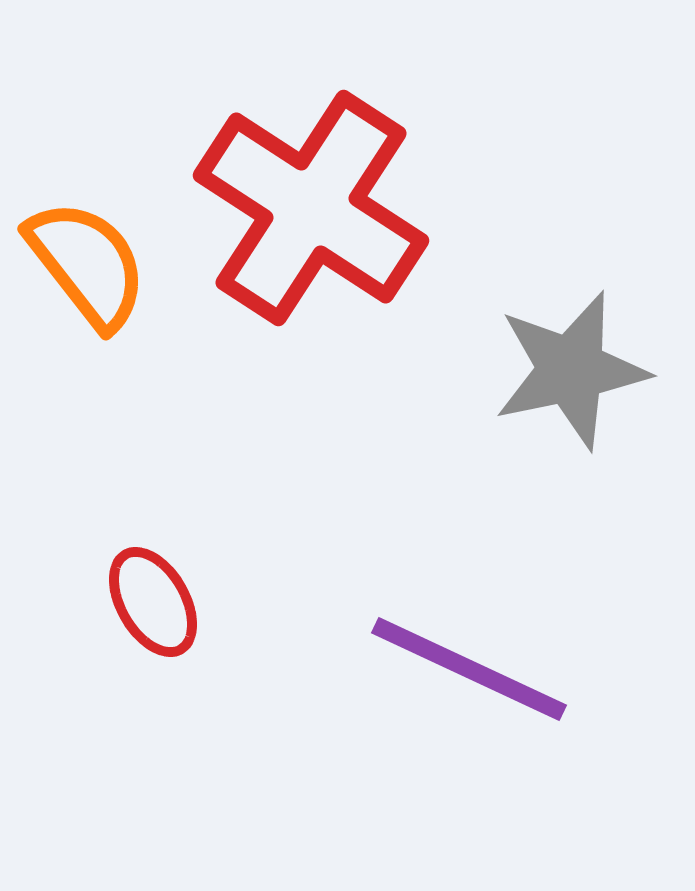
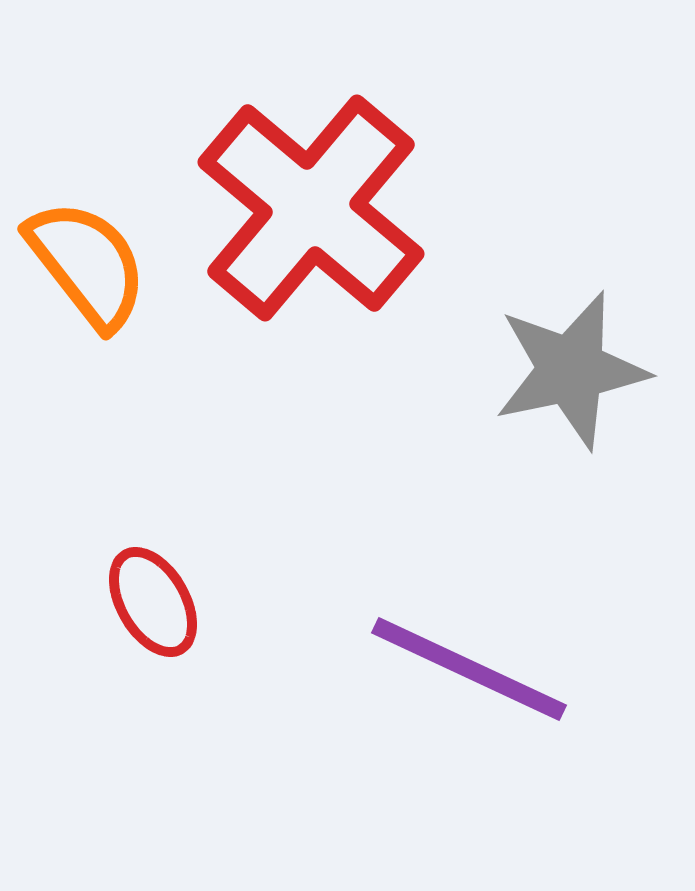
red cross: rotated 7 degrees clockwise
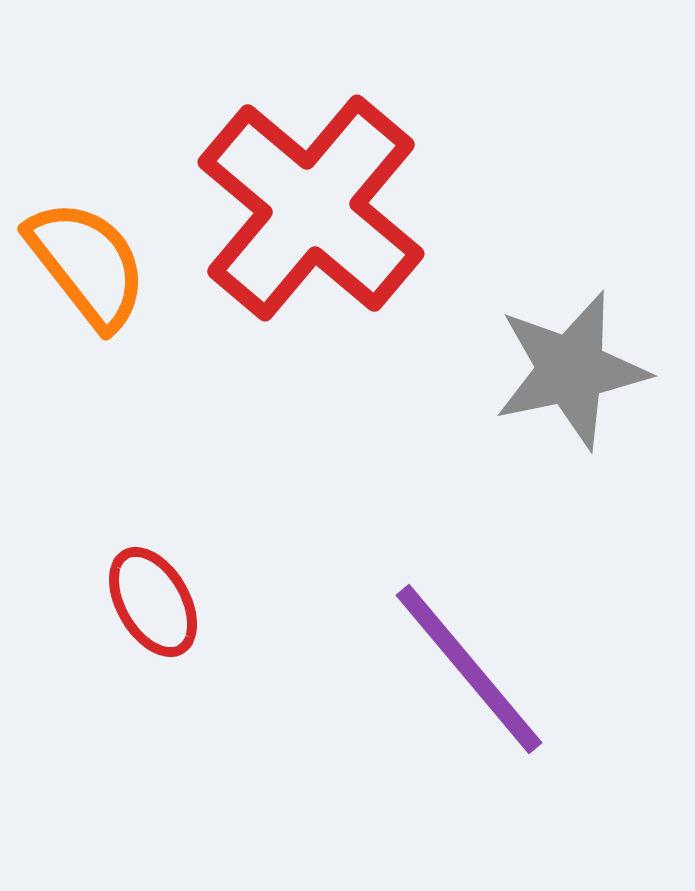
purple line: rotated 25 degrees clockwise
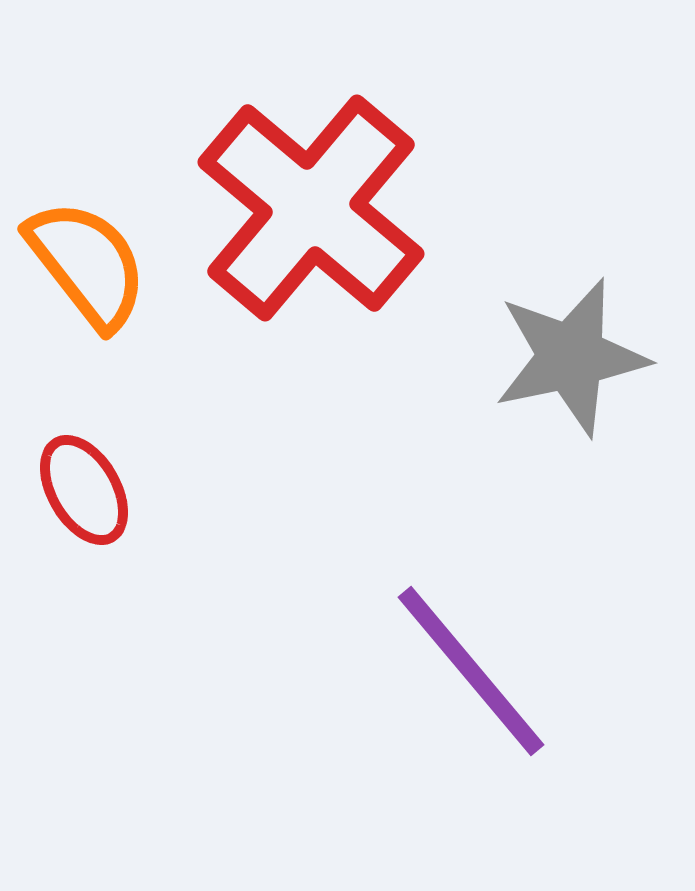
gray star: moved 13 px up
red ellipse: moved 69 px left, 112 px up
purple line: moved 2 px right, 2 px down
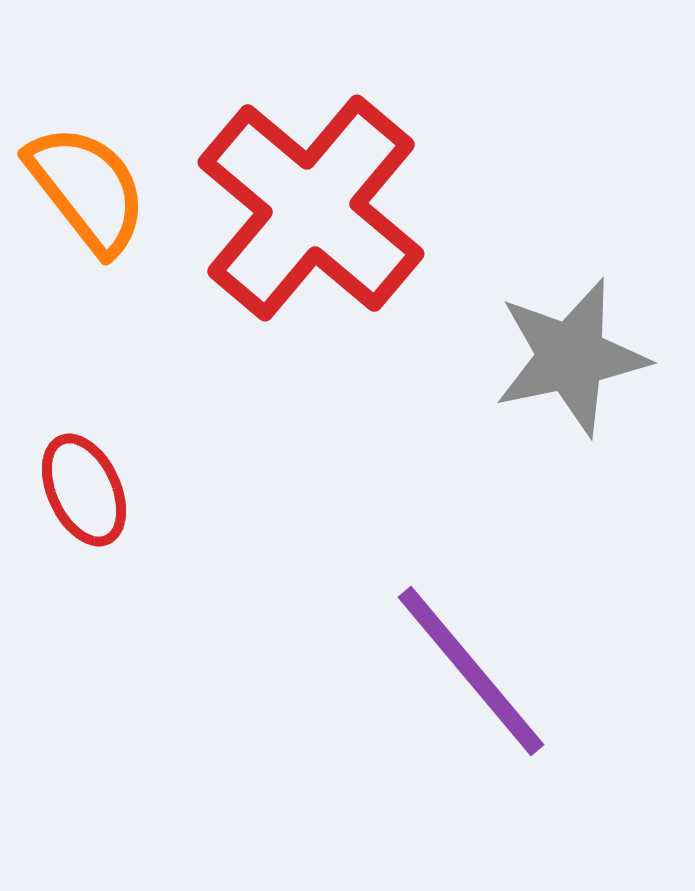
orange semicircle: moved 75 px up
red ellipse: rotated 5 degrees clockwise
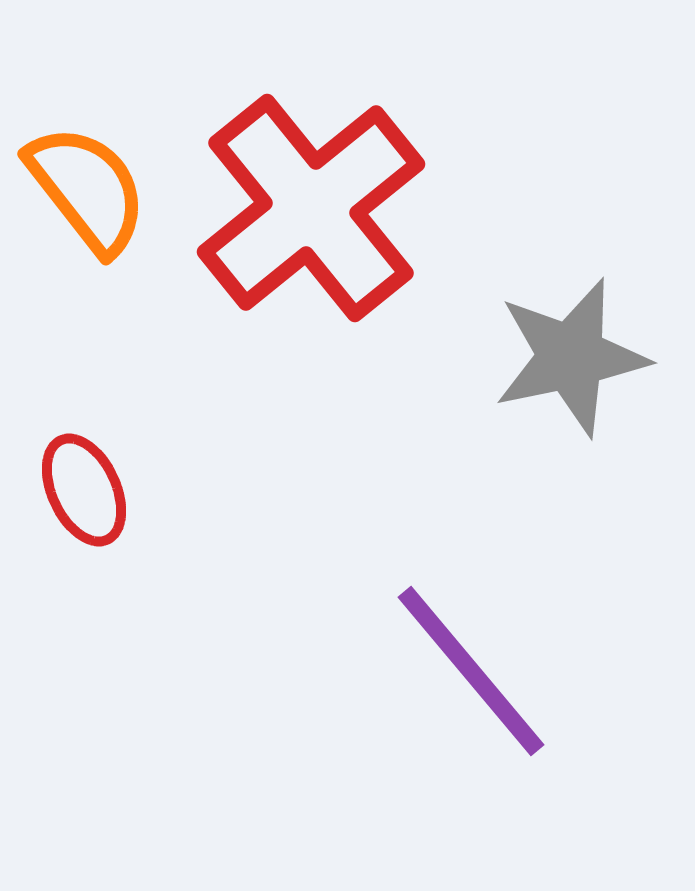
red cross: rotated 11 degrees clockwise
